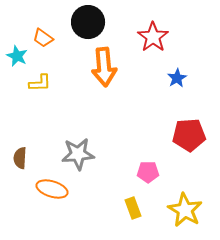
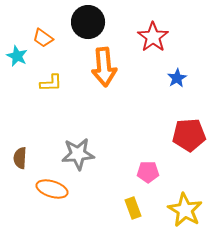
yellow L-shape: moved 11 px right
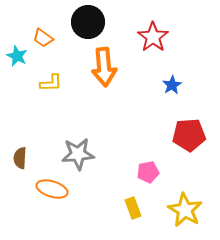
blue star: moved 5 px left, 7 px down
pink pentagon: rotated 10 degrees counterclockwise
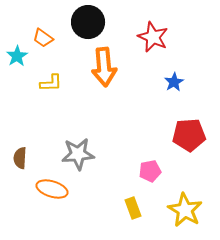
red star: rotated 12 degrees counterclockwise
cyan star: rotated 15 degrees clockwise
blue star: moved 2 px right, 3 px up
pink pentagon: moved 2 px right, 1 px up
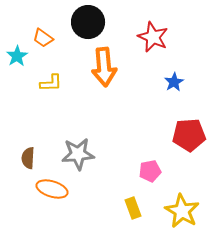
brown semicircle: moved 8 px right
yellow star: moved 3 px left, 1 px down
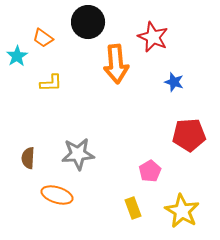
orange arrow: moved 12 px right, 3 px up
blue star: rotated 24 degrees counterclockwise
pink pentagon: rotated 20 degrees counterclockwise
orange ellipse: moved 5 px right, 6 px down
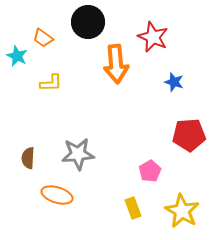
cyan star: rotated 15 degrees counterclockwise
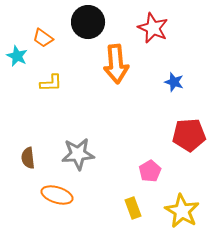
red star: moved 9 px up
brown semicircle: rotated 10 degrees counterclockwise
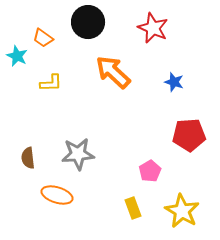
orange arrow: moved 3 px left, 8 px down; rotated 138 degrees clockwise
